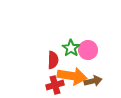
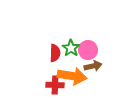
red semicircle: moved 2 px right, 7 px up
brown arrow: moved 15 px up
red cross: rotated 18 degrees clockwise
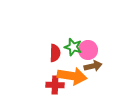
green star: moved 2 px right, 1 px up; rotated 18 degrees counterclockwise
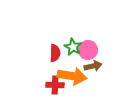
green star: rotated 12 degrees clockwise
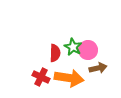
brown arrow: moved 5 px right, 2 px down
orange arrow: moved 3 px left, 2 px down
red cross: moved 14 px left, 8 px up; rotated 24 degrees clockwise
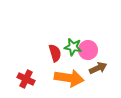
green star: rotated 18 degrees counterclockwise
red semicircle: rotated 18 degrees counterclockwise
brown arrow: rotated 12 degrees counterclockwise
red cross: moved 15 px left, 2 px down
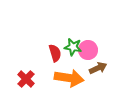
red cross: rotated 18 degrees clockwise
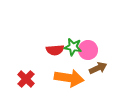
red semicircle: moved 3 px up; rotated 102 degrees clockwise
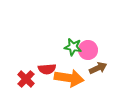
red semicircle: moved 8 px left, 19 px down
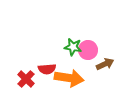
brown arrow: moved 7 px right, 4 px up
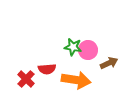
brown arrow: moved 4 px right, 1 px up
orange arrow: moved 7 px right, 2 px down
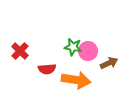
pink circle: moved 1 px down
red cross: moved 6 px left, 28 px up
